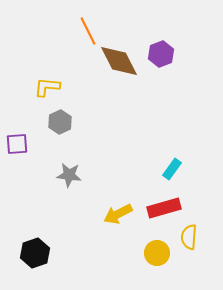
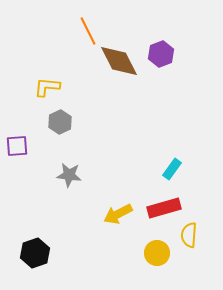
purple square: moved 2 px down
yellow semicircle: moved 2 px up
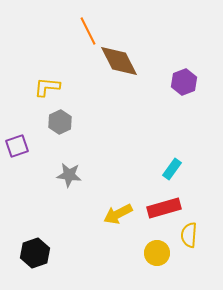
purple hexagon: moved 23 px right, 28 px down
purple square: rotated 15 degrees counterclockwise
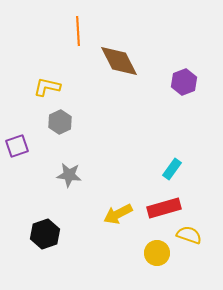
orange line: moved 10 px left; rotated 24 degrees clockwise
yellow L-shape: rotated 8 degrees clockwise
yellow semicircle: rotated 105 degrees clockwise
black hexagon: moved 10 px right, 19 px up
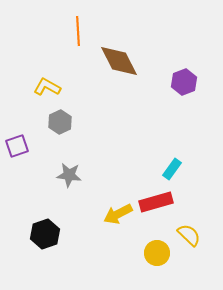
yellow L-shape: rotated 16 degrees clockwise
red rectangle: moved 8 px left, 6 px up
yellow semicircle: rotated 25 degrees clockwise
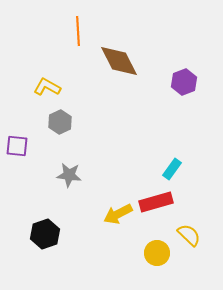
purple square: rotated 25 degrees clockwise
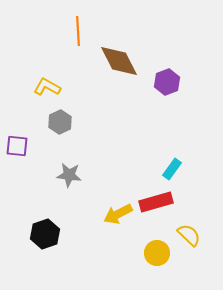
purple hexagon: moved 17 px left
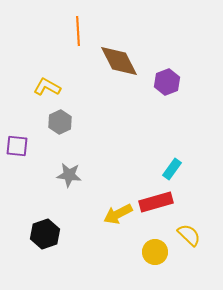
yellow circle: moved 2 px left, 1 px up
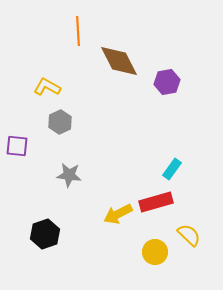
purple hexagon: rotated 10 degrees clockwise
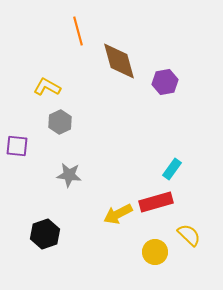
orange line: rotated 12 degrees counterclockwise
brown diamond: rotated 12 degrees clockwise
purple hexagon: moved 2 px left
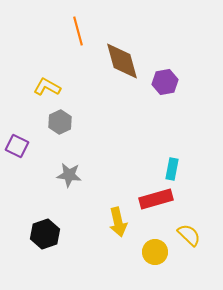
brown diamond: moved 3 px right
purple square: rotated 20 degrees clockwise
cyan rectangle: rotated 25 degrees counterclockwise
red rectangle: moved 3 px up
yellow arrow: moved 8 px down; rotated 76 degrees counterclockwise
